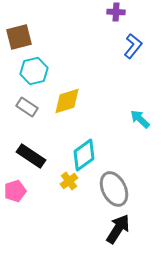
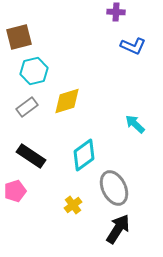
blue L-shape: rotated 75 degrees clockwise
gray rectangle: rotated 70 degrees counterclockwise
cyan arrow: moved 5 px left, 5 px down
yellow cross: moved 4 px right, 24 px down
gray ellipse: moved 1 px up
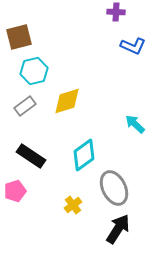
gray rectangle: moved 2 px left, 1 px up
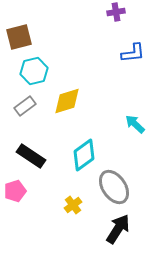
purple cross: rotated 12 degrees counterclockwise
blue L-shape: moved 7 px down; rotated 30 degrees counterclockwise
gray ellipse: moved 1 px up; rotated 8 degrees counterclockwise
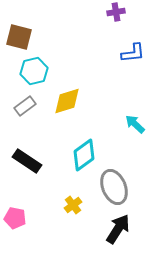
brown square: rotated 28 degrees clockwise
black rectangle: moved 4 px left, 5 px down
gray ellipse: rotated 12 degrees clockwise
pink pentagon: moved 27 px down; rotated 30 degrees clockwise
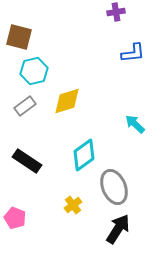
pink pentagon: rotated 10 degrees clockwise
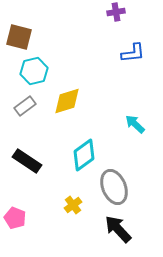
black arrow: rotated 76 degrees counterclockwise
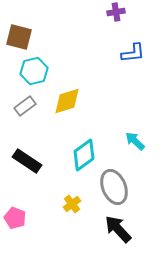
cyan arrow: moved 17 px down
yellow cross: moved 1 px left, 1 px up
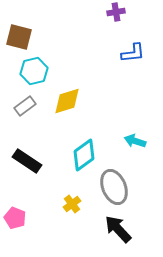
cyan arrow: rotated 25 degrees counterclockwise
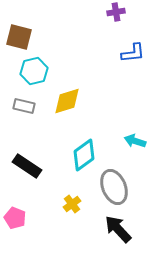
gray rectangle: moved 1 px left; rotated 50 degrees clockwise
black rectangle: moved 5 px down
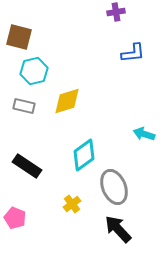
cyan arrow: moved 9 px right, 7 px up
